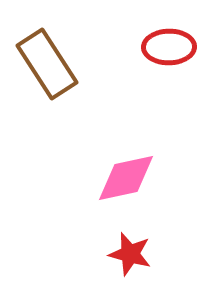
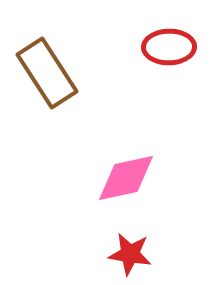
brown rectangle: moved 9 px down
red star: rotated 6 degrees counterclockwise
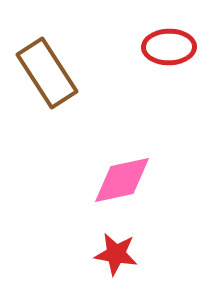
pink diamond: moved 4 px left, 2 px down
red star: moved 14 px left
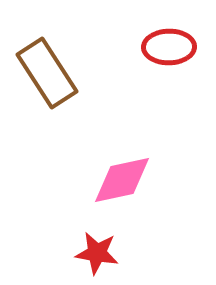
red star: moved 19 px left, 1 px up
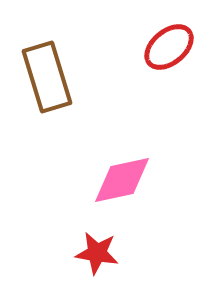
red ellipse: rotated 39 degrees counterclockwise
brown rectangle: moved 4 px down; rotated 16 degrees clockwise
